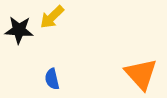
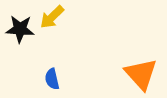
black star: moved 1 px right, 1 px up
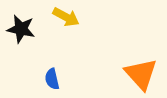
yellow arrow: moved 14 px right; rotated 108 degrees counterclockwise
black star: moved 1 px right; rotated 8 degrees clockwise
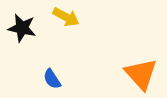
black star: moved 1 px right, 1 px up
blue semicircle: rotated 20 degrees counterclockwise
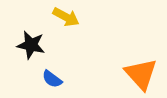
black star: moved 9 px right, 17 px down
blue semicircle: rotated 20 degrees counterclockwise
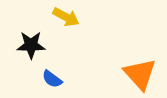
black star: rotated 12 degrees counterclockwise
orange triangle: moved 1 px left
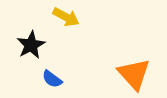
black star: rotated 28 degrees counterclockwise
orange triangle: moved 6 px left
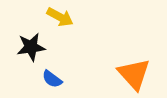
yellow arrow: moved 6 px left
black star: moved 2 px down; rotated 20 degrees clockwise
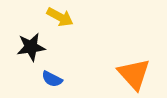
blue semicircle: rotated 10 degrees counterclockwise
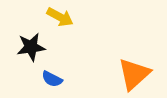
orange triangle: rotated 30 degrees clockwise
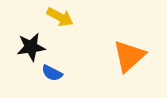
orange triangle: moved 5 px left, 18 px up
blue semicircle: moved 6 px up
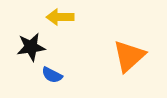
yellow arrow: rotated 152 degrees clockwise
blue semicircle: moved 2 px down
